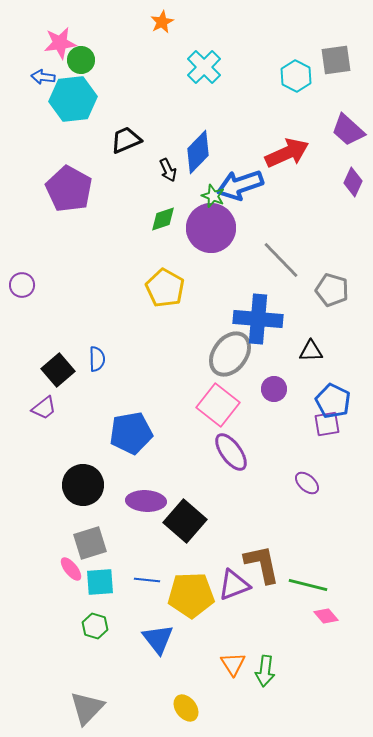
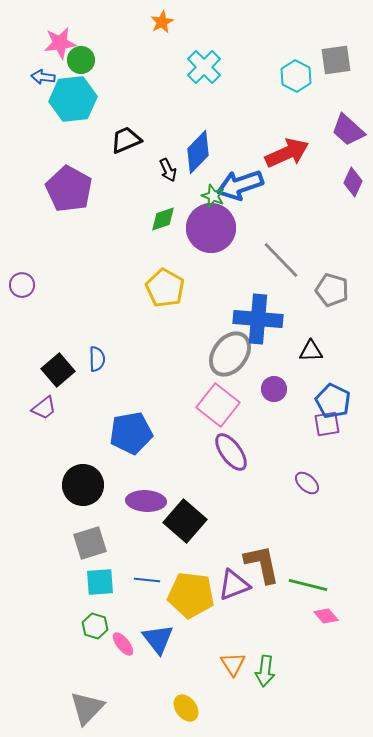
pink ellipse at (71, 569): moved 52 px right, 75 px down
yellow pentagon at (191, 595): rotated 9 degrees clockwise
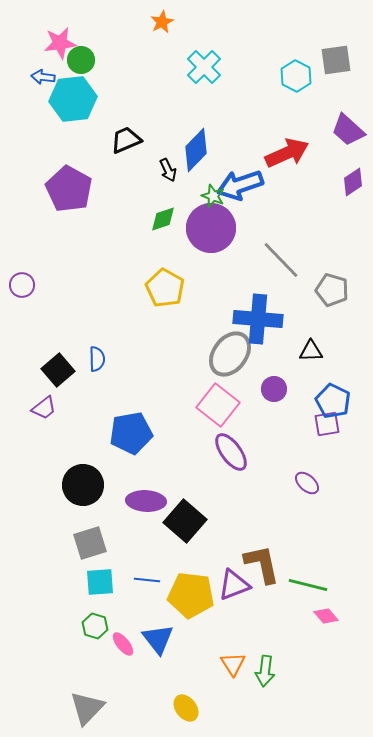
blue diamond at (198, 152): moved 2 px left, 2 px up
purple diamond at (353, 182): rotated 32 degrees clockwise
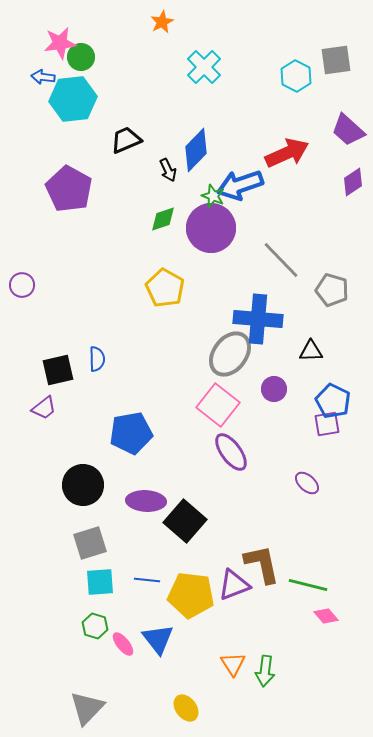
green circle at (81, 60): moved 3 px up
black square at (58, 370): rotated 28 degrees clockwise
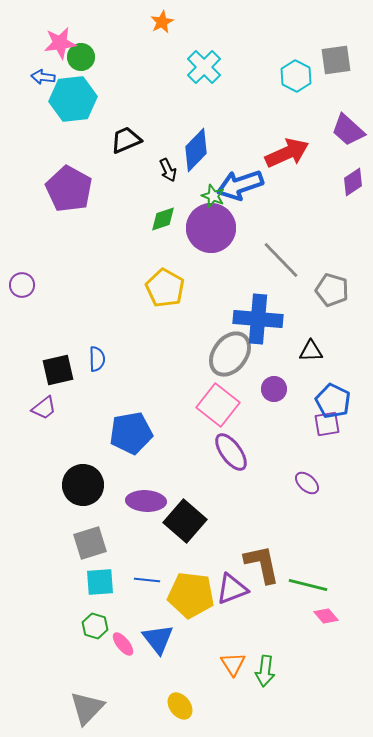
purple triangle at (234, 585): moved 2 px left, 4 px down
yellow ellipse at (186, 708): moved 6 px left, 2 px up
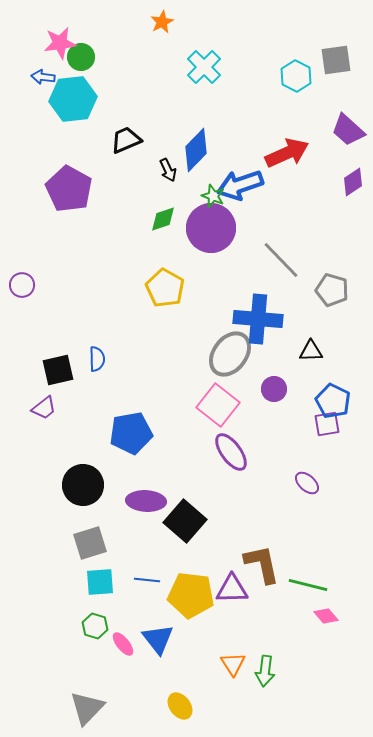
purple triangle at (232, 589): rotated 20 degrees clockwise
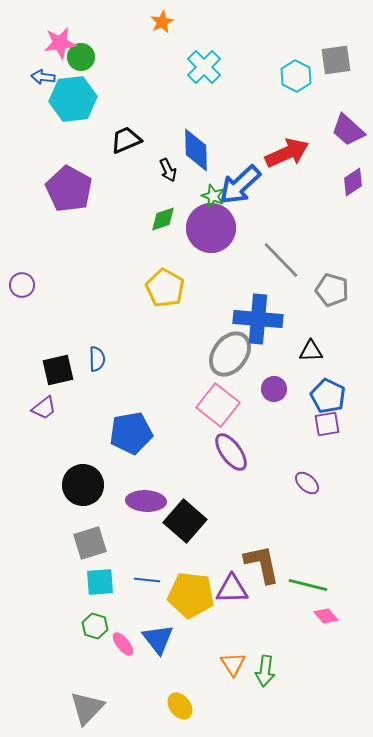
blue diamond at (196, 150): rotated 45 degrees counterclockwise
blue arrow at (240, 185): rotated 24 degrees counterclockwise
blue pentagon at (333, 401): moved 5 px left, 5 px up
